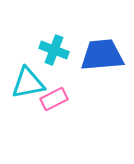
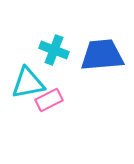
pink rectangle: moved 5 px left, 1 px down
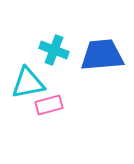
pink rectangle: moved 5 px down; rotated 12 degrees clockwise
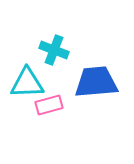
blue trapezoid: moved 6 px left, 27 px down
cyan triangle: moved 1 px left; rotated 9 degrees clockwise
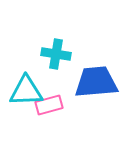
cyan cross: moved 2 px right, 4 px down; rotated 12 degrees counterclockwise
cyan triangle: moved 1 px left, 8 px down
